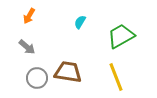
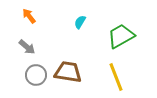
orange arrow: rotated 112 degrees clockwise
gray circle: moved 1 px left, 3 px up
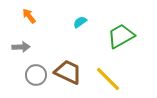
cyan semicircle: rotated 24 degrees clockwise
gray arrow: moved 6 px left; rotated 42 degrees counterclockwise
brown trapezoid: rotated 16 degrees clockwise
yellow line: moved 8 px left, 2 px down; rotated 24 degrees counterclockwise
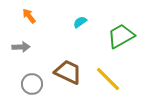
gray circle: moved 4 px left, 9 px down
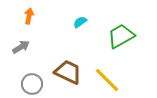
orange arrow: rotated 49 degrees clockwise
gray arrow: rotated 30 degrees counterclockwise
yellow line: moved 1 px left, 1 px down
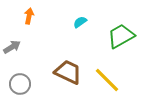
gray arrow: moved 9 px left
gray circle: moved 12 px left
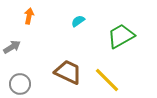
cyan semicircle: moved 2 px left, 1 px up
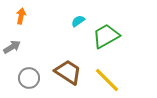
orange arrow: moved 8 px left
green trapezoid: moved 15 px left
brown trapezoid: rotated 8 degrees clockwise
gray circle: moved 9 px right, 6 px up
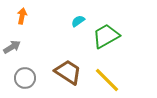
orange arrow: moved 1 px right
gray circle: moved 4 px left
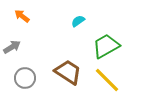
orange arrow: rotated 63 degrees counterclockwise
green trapezoid: moved 10 px down
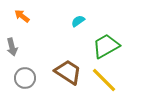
gray arrow: rotated 108 degrees clockwise
yellow line: moved 3 px left
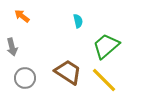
cyan semicircle: rotated 112 degrees clockwise
green trapezoid: rotated 12 degrees counterclockwise
